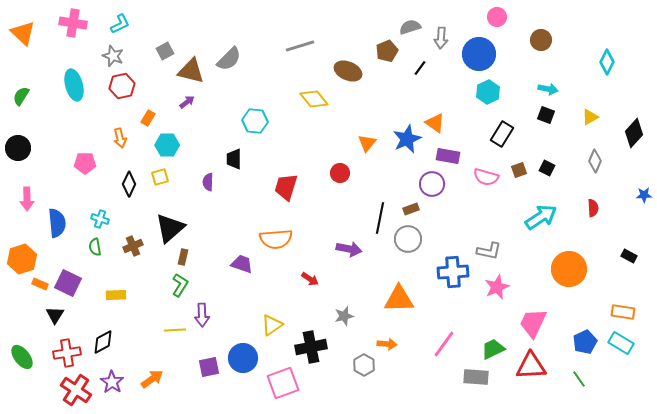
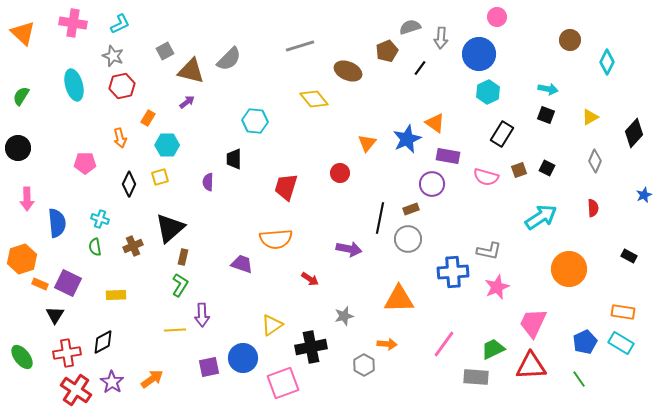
brown circle at (541, 40): moved 29 px right
blue star at (644, 195): rotated 21 degrees counterclockwise
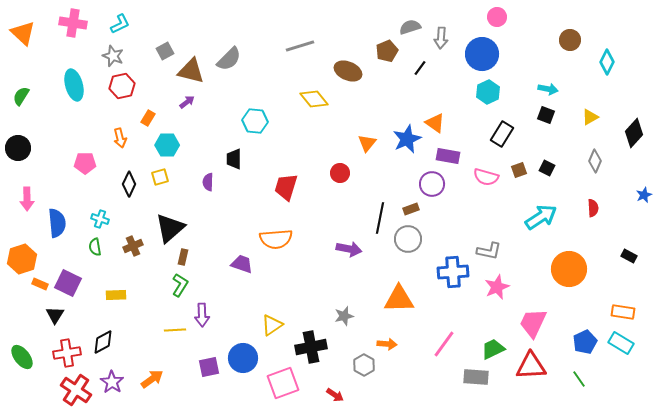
blue circle at (479, 54): moved 3 px right
red arrow at (310, 279): moved 25 px right, 116 px down
